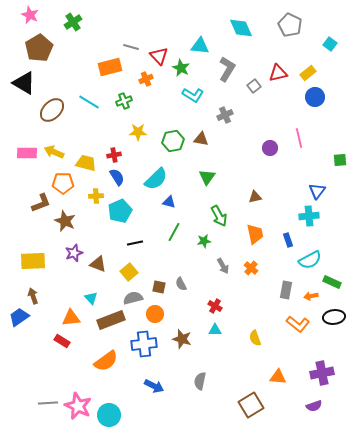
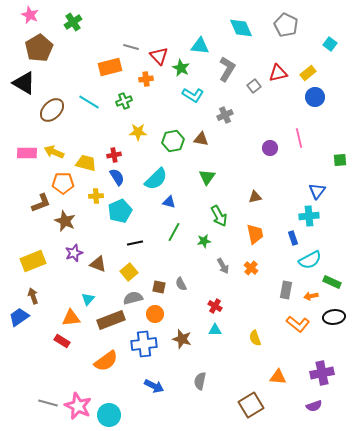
gray pentagon at (290, 25): moved 4 px left
orange cross at (146, 79): rotated 16 degrees clockwise
blue rectangle at (288, 240): moved 5 px right, 2 px up
yellow rectangle at (33, 261): rotated 20 degrees counterclockwise
cyan triangle at (91, 298): moved 3 px left, 1 px down; rotated 24 degrees clockwise
gray line at (48, 403): rotated 18 degrees clockwise
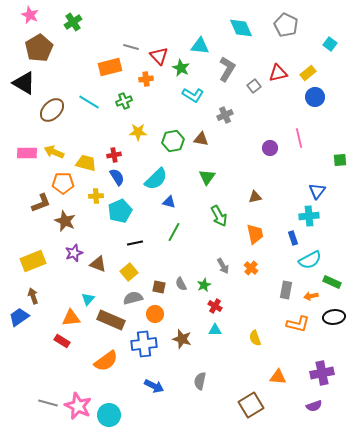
green star at (204, 241): moved 44 px down; rotated 16 degrees counterclockwise
brown rectangle at (111, 320): rotated 44 degrees clockwise
orange L-shape at (298, 324): rotated 25 degrees counterclockwise
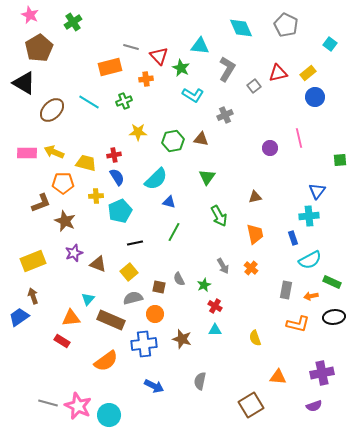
gray semicircle at (181, 284): moved 2 px left, 5 px up
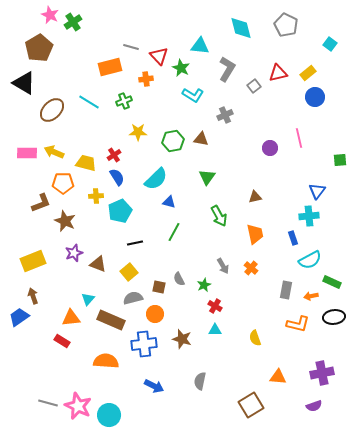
pink star at (30, 15): moved 20 px right
cyan diamond at (241, 28): rotated 10 degrees clockwise
red cross at (114, 155): rotated 24 degrees counterclockwise
orange semicircle at (106, 361): rotated 140 degrees counterclockwise
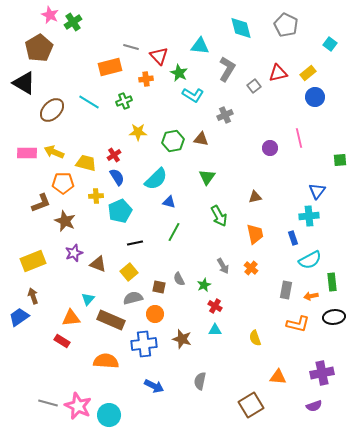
green star at (181, 68): moved 2 px left, 5 px down
green rectangle at (332, 282): rotated 60 degrees clockwise
